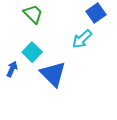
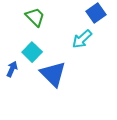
green trapezoid: moved 2 px right, 3 px down
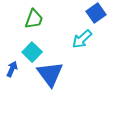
green trapezoid: moved 1 px left, 2 px down; rotated 65 degrees clockwise
blue triangle: moved 3 px left; rotated 8 degrees clockwise
